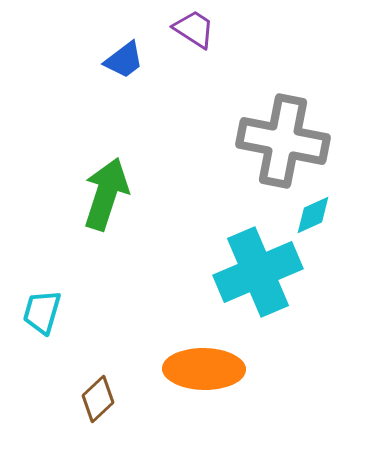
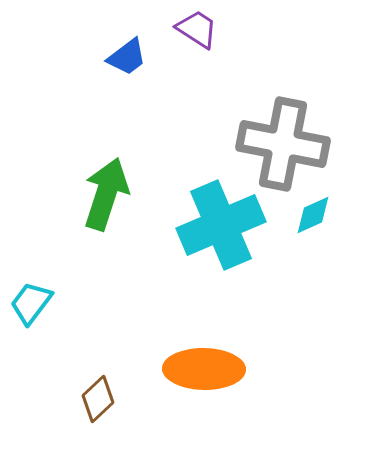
purple trapezoid: moved 3 px right
blue trapezoid: moved 3 px right, 3 px up
gray cross: moved 3 px down
cyan cross: moved 37 px left, 47 px up
cyan trapezoid: moved 11 px left, 9 px up; rotated 21 degrees clockwise
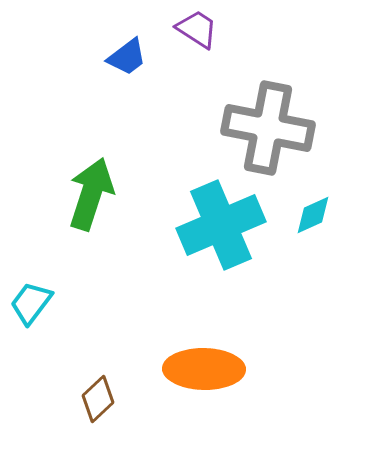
gray cross: moved 15 px left, 16 px up
green arrow: moved 15 px left
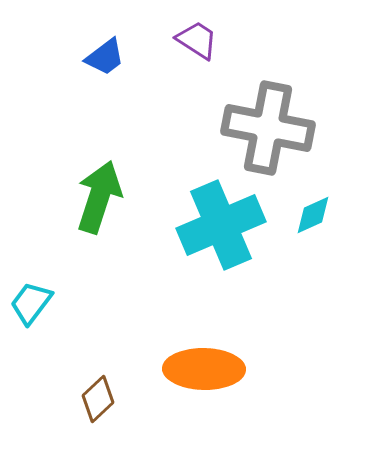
purple trapezoid: moved 11 px down
blue trapezoid: moved 22 px left
green arrow: moved 8 px right, 3 px down
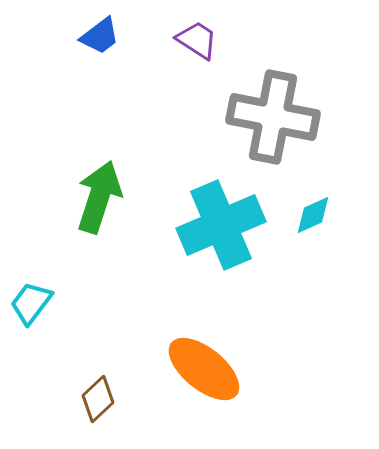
blue trapezoid: moved 5 px left, 21 px up
gray cross: moved 5 px right, 11 px up
orange ellipse: rotated 38 degrees clockwise
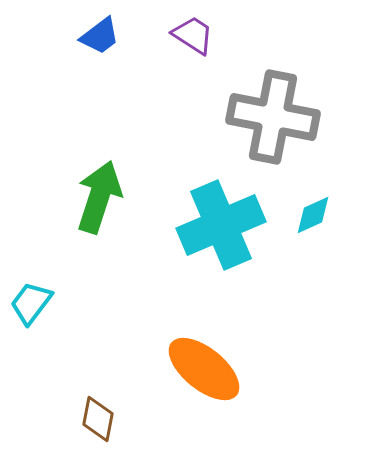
purple trapezoid: moved 4 px left, 5 px up
brown diamond: moved 20 px down; rotated 36 degrees counterclockwise
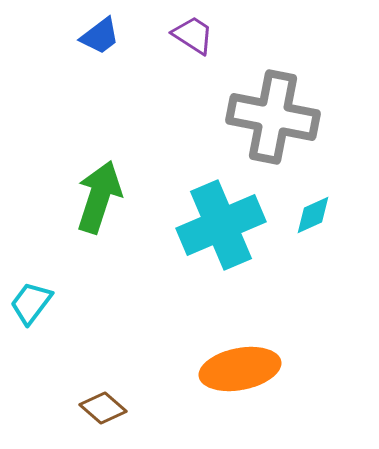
orange ellipse: moved 36 px right; rotated 50 degrees counterclockwise
brown diamond: moved 5 px right, 11 px up; rotated 60 degrees counterclockwise
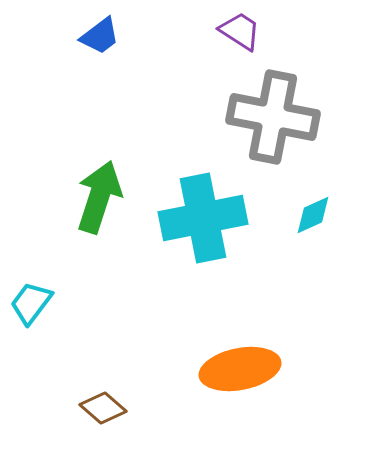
purple trapezoid: moved 47 px right, 4 px up
cyan cross: moved 18 px left, 7 px up; rotated 12 degrees clockwise
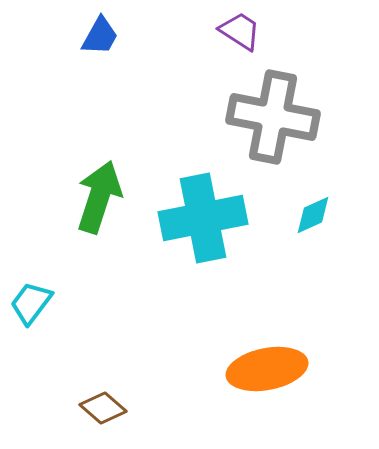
blue trapezoid: rotated 24 degrees counterclockwise
orange ellipse: moved 27 px right
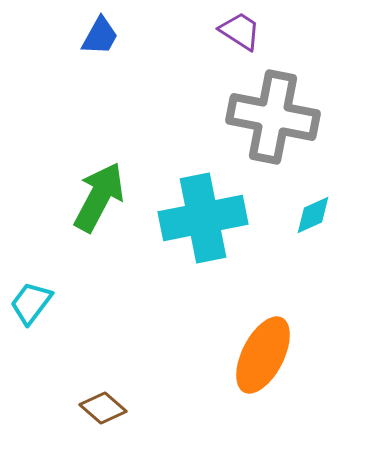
green arrow: rotated 10 degrees clockwise
orange ellipse: moved 4 px left, 14 px up; rotated 52 degrees counterclockwise
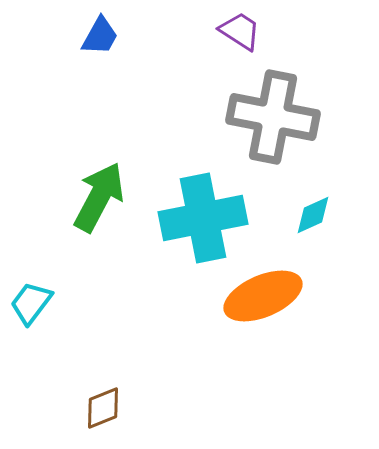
orange ellipse: moved 59 px up; rotated 40 degrees clockwise
brown diamond: rotated 63 degrees counterclockwise
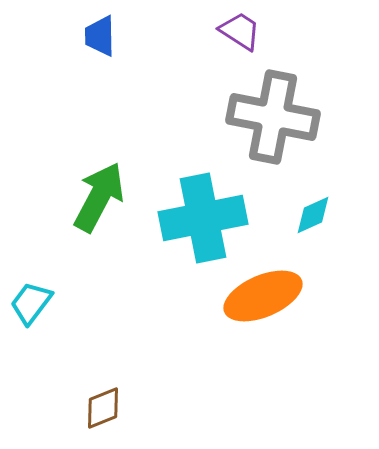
blue trapezoid: rotated 150 degrees clockwise
